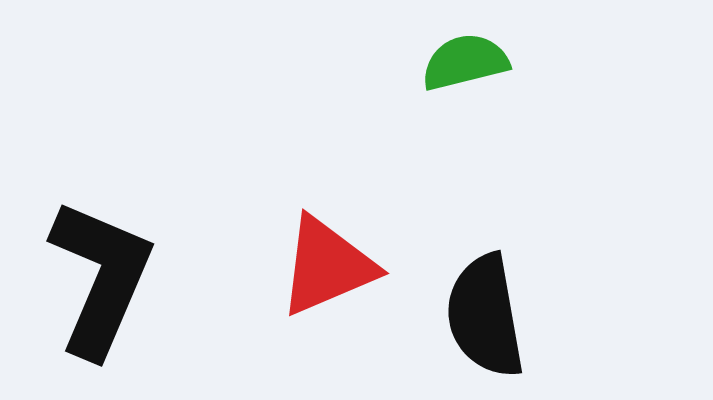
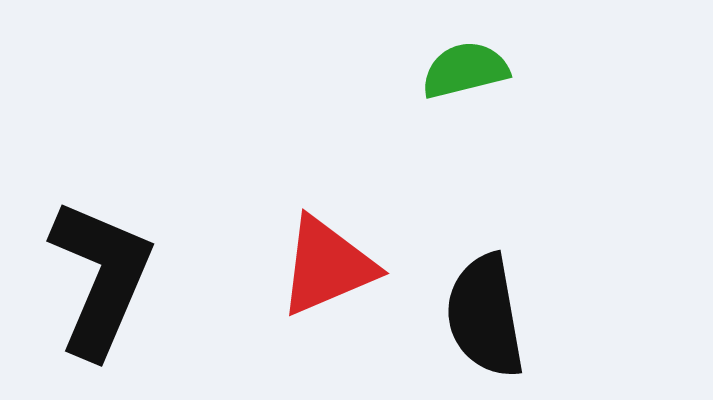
green semicircle: moved 8 px down
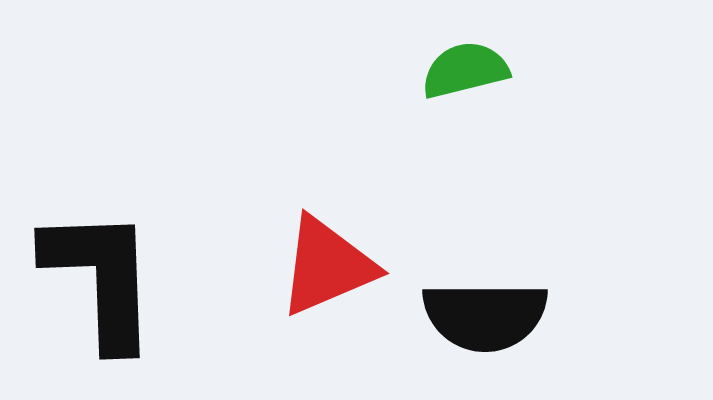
black L-shape: rotated 25 degrees counterclockwise
black semicircle: rotated 80 degrees counterclockwise
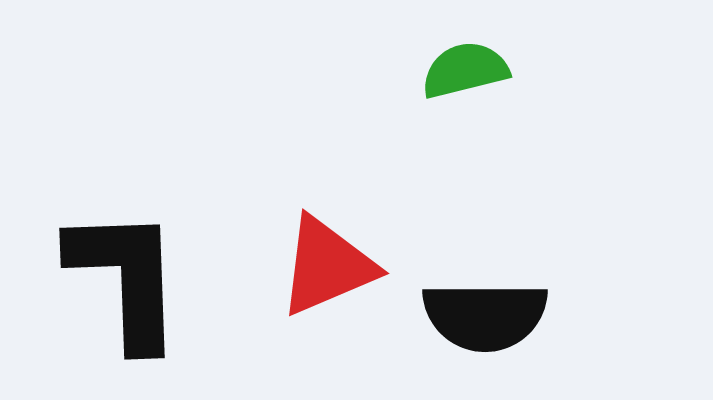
black L-shape: moved 25 px right
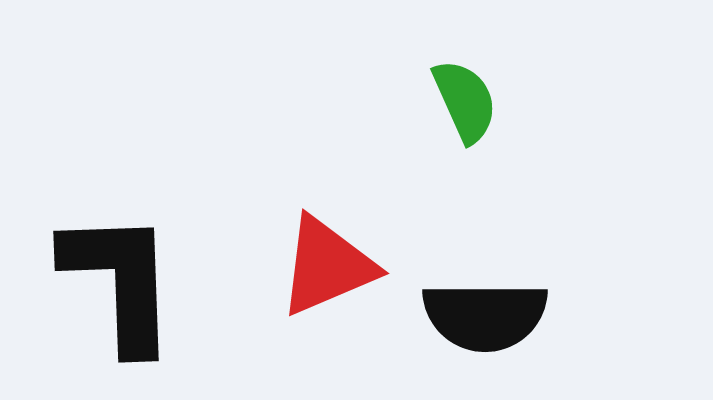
green semicircle: moved 31 px down; rotated 80 degrees clockwise
black L-shape: moved 6 px left, 3 px down
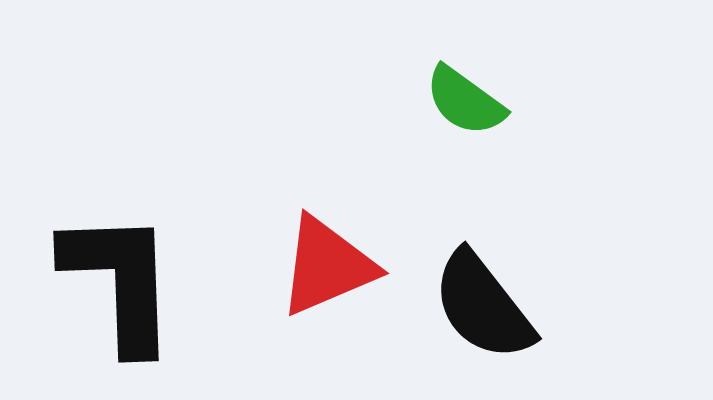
green semicircle: rotated 150 degrees clockwise
black semicircle: moved 2 px left, 10 px up; rotated 52 degrees clockwise
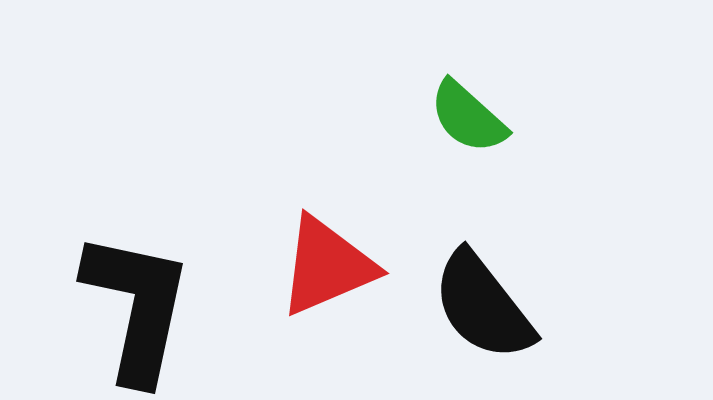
green semicircle: moved 3 px right, 16 px down; rotated 6 degrees clockwise
black L-shape: moved 17 px right, 26 px down; rotated 14 degrees clockwise
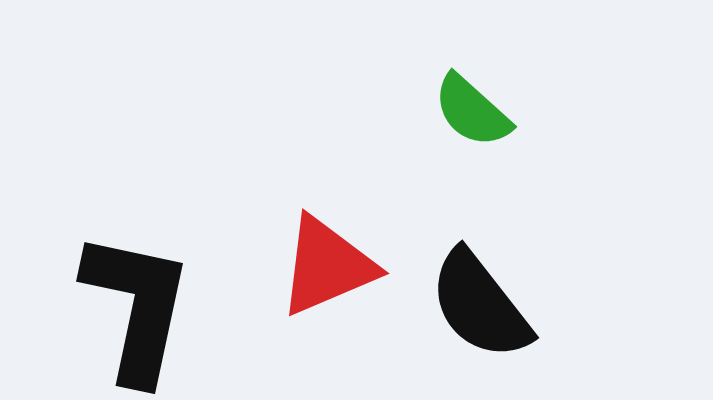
green semicircle: moved 4 px right, 6 px up
black semicircle: moved 3 px left, 1 px up
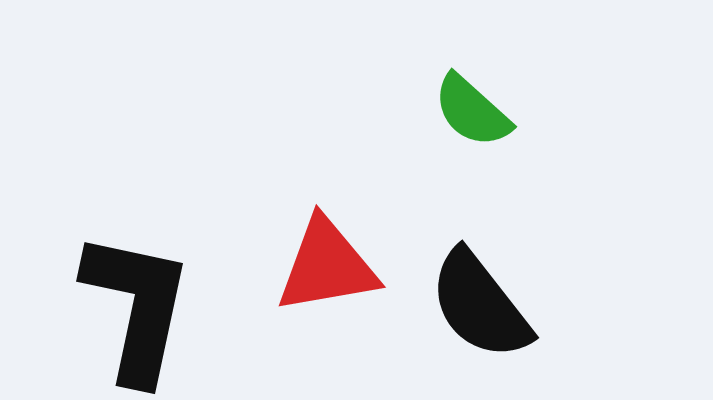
red triangle: rotated 13 degrees clockwise
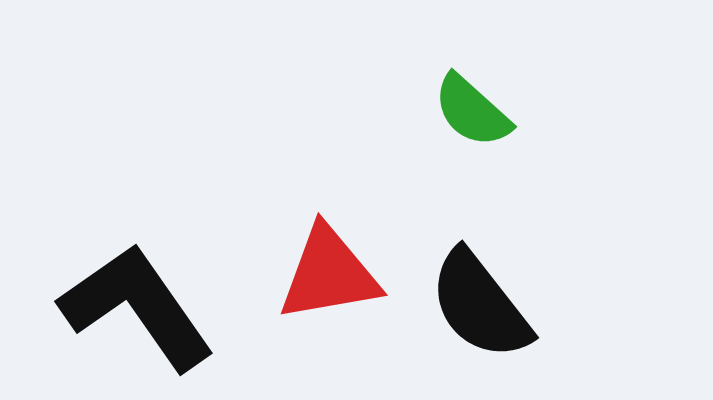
red triangle: moved 2 px right, 8 px down
black L-shape: rotated 47 degrees counterclockwise
